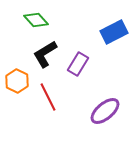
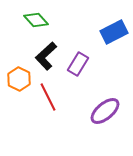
black L-shape: moved 1 px right, 2 px down; rotated 12 degrees counterclockwise
orange hexagon: moved 2 px right, 2 px up
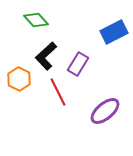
red line: moved 10 px right, 5 px up
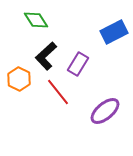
green diamond: rotated 10 degrees clockwise
red line: rotated 12 degrees counterclockwise
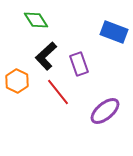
blue rectangle: rotated 48 degrees clockwise
purple rectangle: moved 1 px right; rotated 50 degrees counterclockwise
orange hexagon: moved 2 px left, 2 px down
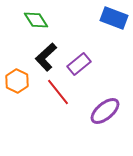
blue rectangle: moved 14 px up
black L-shape: moved 1 px down
purple rectangle: rotated 70 degrees clockwise
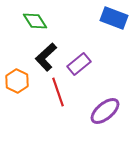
green diamond: moved 1 px left, 1 px down
red line: rotated 20 degrees clockwise
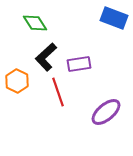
green diamond: moved 2 px down
purple rectangle: rotated 30 degrees clockwise
purple ellipse: moved 1 px right, 1 px down
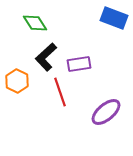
red line: moved 2 px right
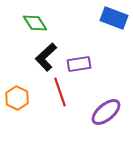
orange hexagon: moved 17 px down
